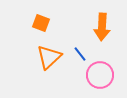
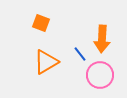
orange arrow: moved 12 px down
orange triangle: moved 3 px left, 5 px down; rotated 12 degrees clockwise
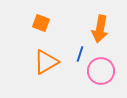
orange arrow: moved 2 px left, 10 px up; rotated 8 degrees clockwise
blue line: rotated 56 degrees clockwise
pink circle: moved 1 px right, 4 px up
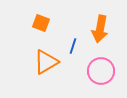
blue line: moved 7 px left, 8 px up
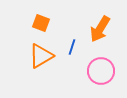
orange arrow: rotated 20 degrees clockwise
blue line: moved 1 px left, 1 px down
orange triangle: moved 5 px left, 6 px up
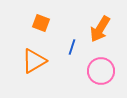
orange triangle: moved 7 px left, 5 px down
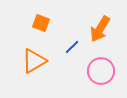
blue line: rotated 28 degrees clockwise
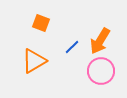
orange arrow: moved 12 px down
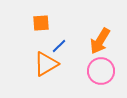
orange square: rotated 24 degrees counterclockwise
blue line: moved 13 px left, 1 px up
orange triangle: moved 12 px right, 3 px down
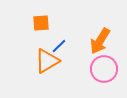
orange triangle: moved 1 px right, 3 px up
pink circle: moved 3 px right, 2 px up
